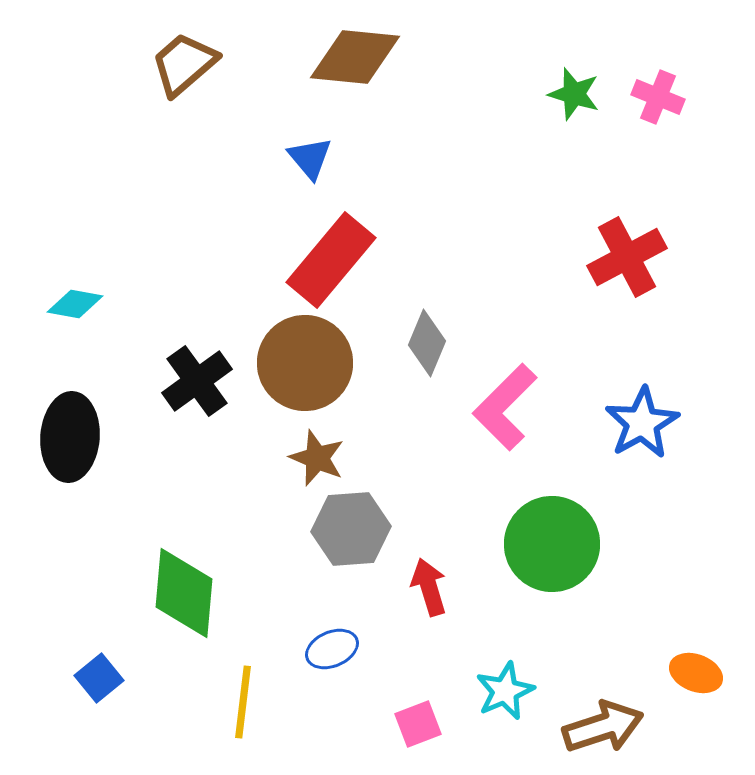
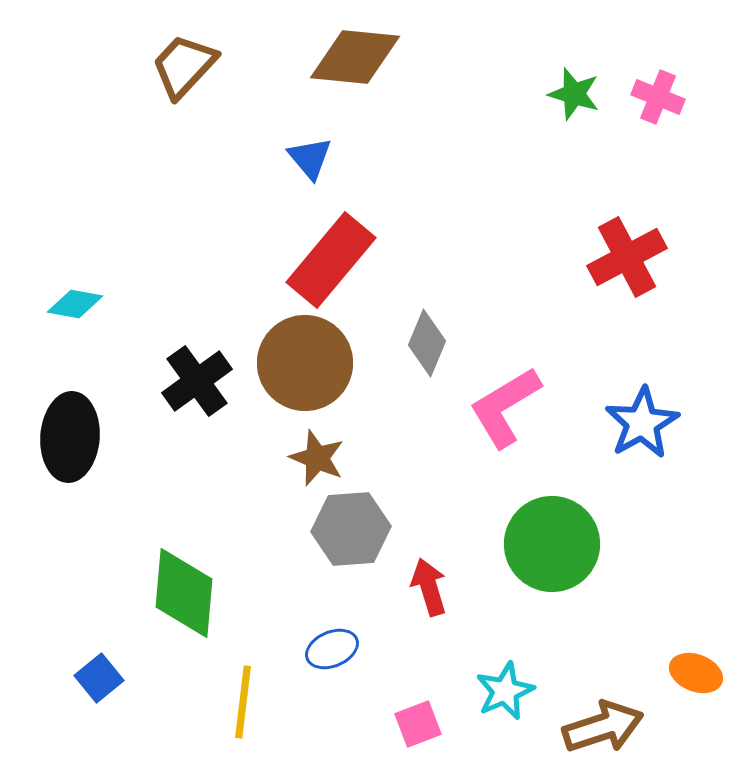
brown trapezoid: moved 2 px down; rotated 6 degrees counterclockwise
pink L-shape: rotated 14 degrees clockwise
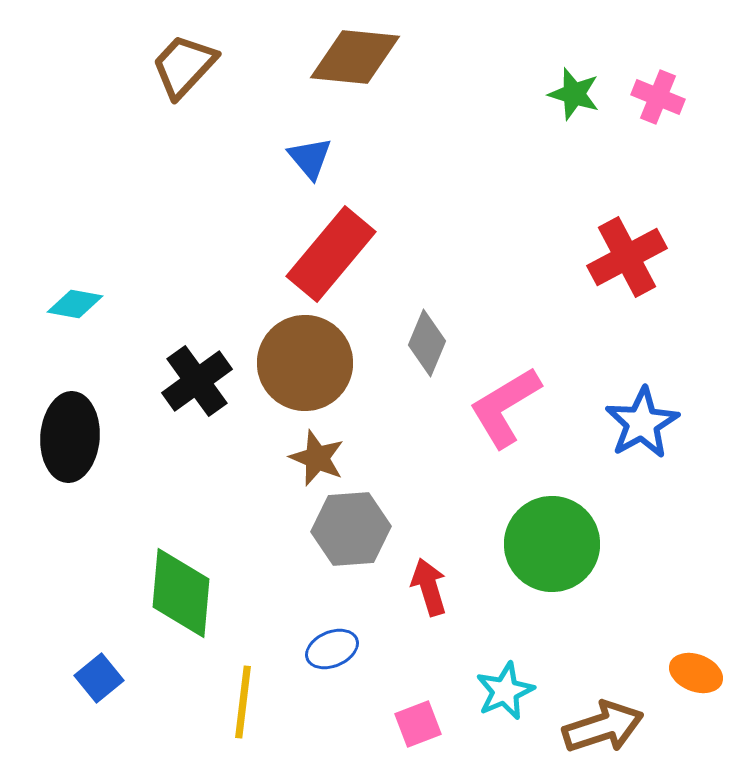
red rectangle: moved 6 px up
green diamond: moved 3 px left
